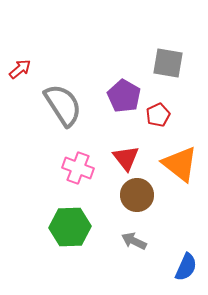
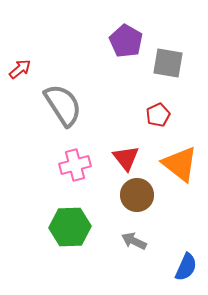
purple pentagon: moved 2 px right, 55 px up
pink cross: moved 3 px left, 3 px up; rotated 36 degrees counterclockwise
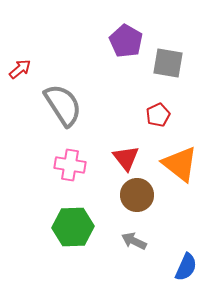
pink cross: moved 5 px left; rotated 24 degrees clockwise
green hexagon: moved 3 px right
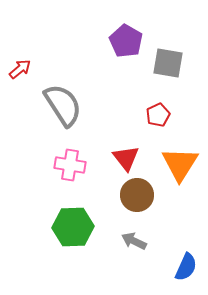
orange triangle: rotated 24 degrees clockwise
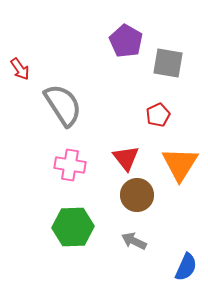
red arrow: rotated 95 degrees clockwise
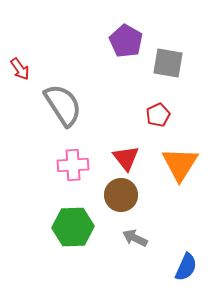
pink cross: moved 3 px right; rotated 12 degrees counterclockwise
brown circle: moved 16 px left
gray arrow: moved 1 px right, 3 px up
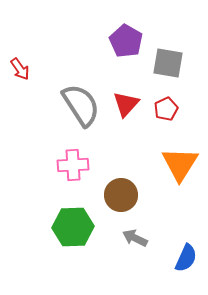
gray semicircle: moved 18 px right
red pentagon: moved 8 px right, 6 px up
red triangle: moved 54 px up; rotated 20 degrees clockwise
blue semicircle: moved 9 px up
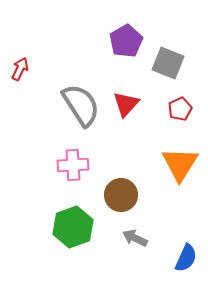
purple pentagon: rotated 12 degrees clockwise
gray square: rotated 12 degrees clockwise
red arrow: rotated 120 degrees counterclockwise
red pentagon: moved 14 px right
green hexagon: rotated 18 degrees counterclockwise
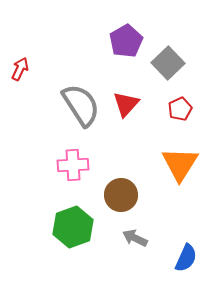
gray square: rotated 24 degrees clockwise
